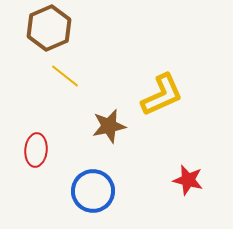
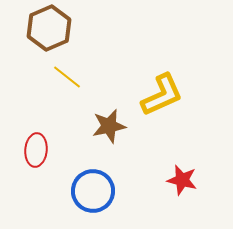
yellow line: moved 2 px right, 1 px down
red star: moved 6 px left
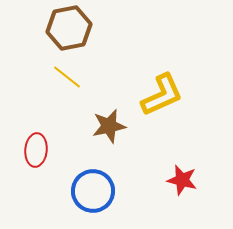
brown hexagon: moved 20 px right; rotated 12 degrees clockwise
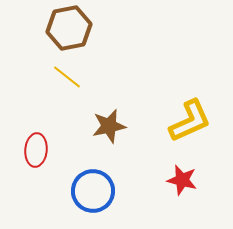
yellow L-shape: moved 28 px right, 26 px down
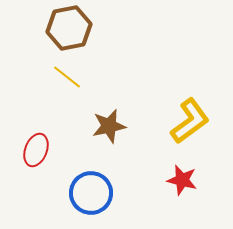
yellow L-shape: rotated 12 degrees counterclockwise
red ellipse: rotated 16 degrees clockwise
blue circle: moved 2 px left, 2 px down
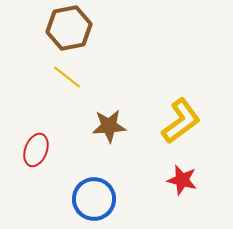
yellow L-shape: moved 9 px left
brown star: rotated 8 degrees clockwise
blue circle: moved 3 px right, 6 px down
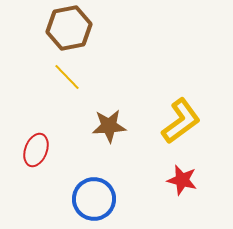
yellow line: rotated 8 degrees clockwise
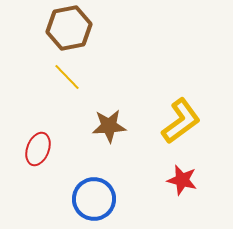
red ellipse: moved 2 px right, 1 px up
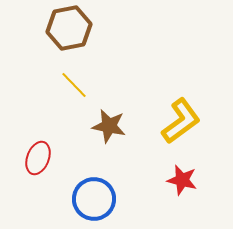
yellow line: moved 7 px right, 8 px down
brown star: rotated 16 degrees clockwise
red ellipse: moved 9 px down
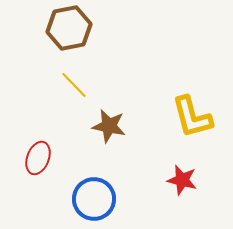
yellow L-shape: moved 11 px right, 4 px up; rotated 111 degrees clockwise
